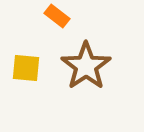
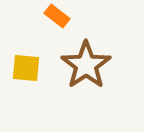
brown star: moved 1 px up
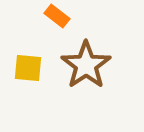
yellow square: moved 2 px right
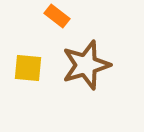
brown star: rotated 18 degrees clockwise
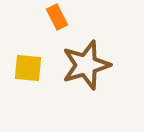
orange rectangle: moved 1 px down; rotated 25 degrees clockwise
